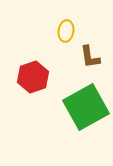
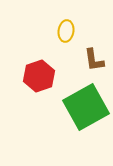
brown L-shape: moved 4 px right, 3 px down
red hexagon: moved 6 px right, 1 px up
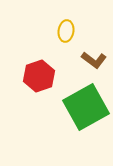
brown L-shape: rotated 45 degrees counterclockwise
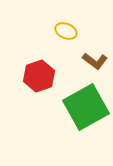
yellow ellipse: rotated 75 degrees counterclockwise
brown L-shape: moved 1 px right, 1 px down
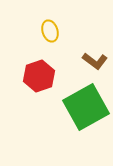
yellow ellipse: moved 16 px left; rotated 50 degrees clockwise
